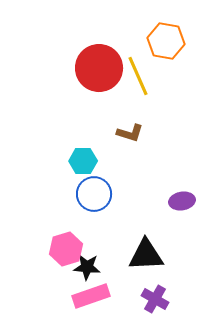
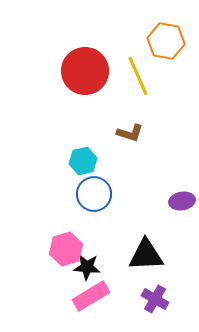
red circle: moved 14 px left, 3 px down
cyan hexagon: rotated 12 degrees counterclockwise
pink rectangle: rotated 12 degrees counterclockwise
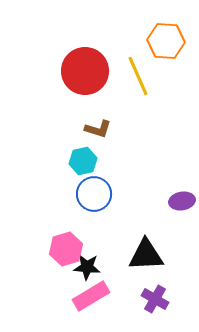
orange hexagon: rotated 6 degrees counterclockwise
brown L-shape: moved 32 px left, 4 px up
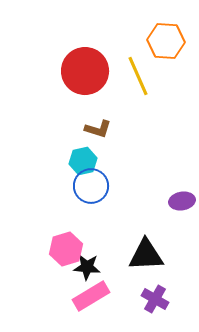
blue circle: moved 3 px left, 8 px up
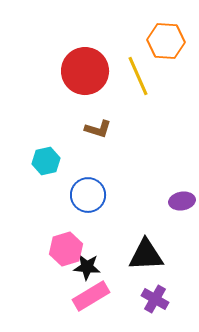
cyan hexagon: moved 37 px left
blue circle: moved 3 px left, 9 px down
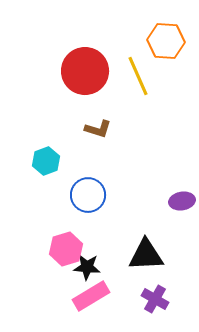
cyan hexagon: rotated 8 degrees counterclockwise
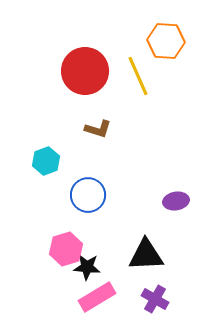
purple ellipse: moved 6 px left
pink rectangle: moved 6 px right, 1 px down
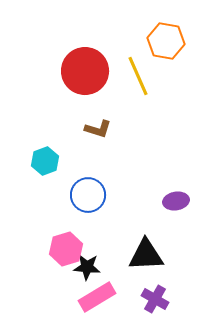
orange hexagon: rotated 6 degrees clockwise
cyan hexagon: moved 1 px left
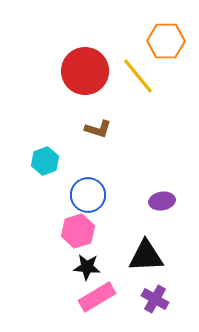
orange hexagon: rotated 9 degrees counterclockwise
yellow line: rotated 15 degrees counterclockwise
purple ellipse: moved 14 px left
pink hexagon: moved 12 px right, 18 px up
black triangle: moved 1 px down
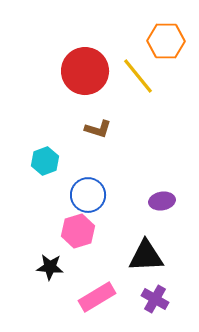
black star: moved 37 px left
